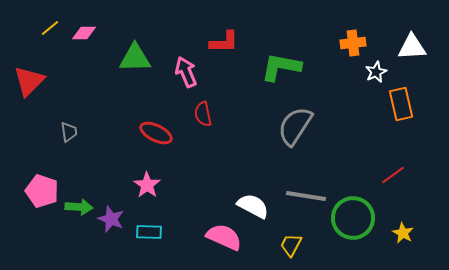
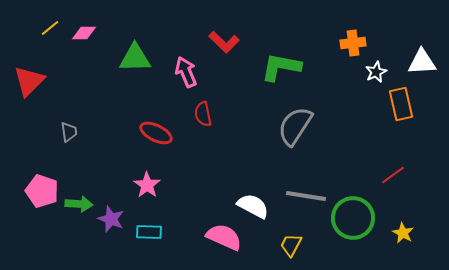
red L-shape: rotated 44 degrees clockwise
white triangle: moved 10 px right, 15 px down
green arrow: moved 3 px up
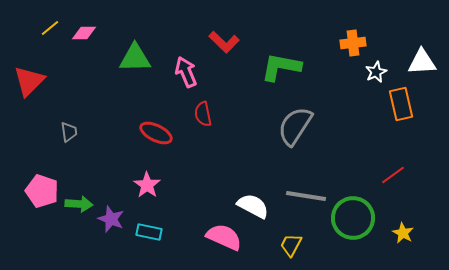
cyan rectangle: rotated 10 degrees clockwise
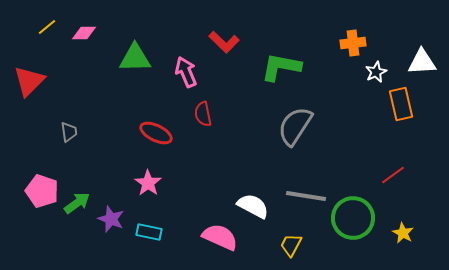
yellow line: moved 3 px left, 1 px up
pink star: moved 1 px right, 2 px up
green arrow: moved 2 px left, 1 px up; rotated 40 degrees counterclockwise
pink semicircle: moved 4 px left
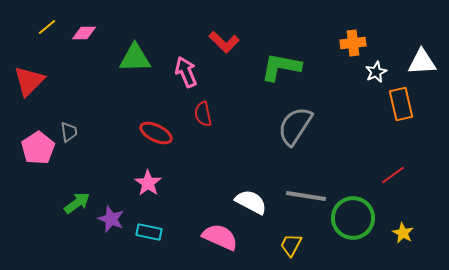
pink pentagon: moved 4 px left, 43 px up; rotated 20 degrees clockwise
white semicircle: moved 2 px left, 4 px up
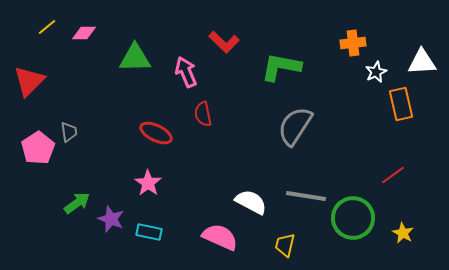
yellow trapezoid: moved 6 px left; rotated 15 degrees counterclockwise
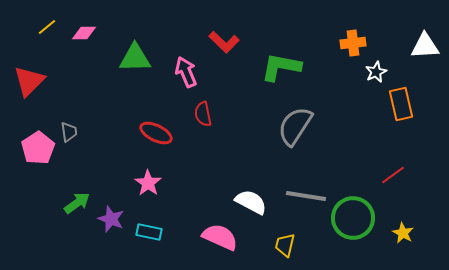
white triangle: moved 3 px right, 16 px up
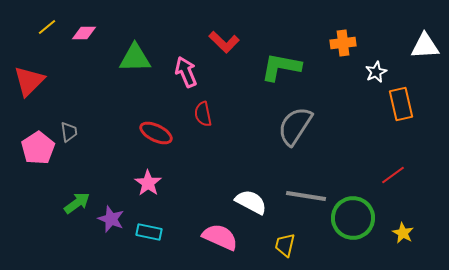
orange cross: moved 10 px left
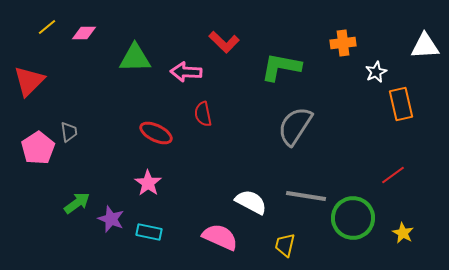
pink arrow: rotated 64 degrees counterclockwise
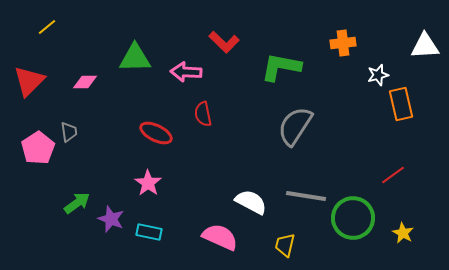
pink diamond: moved 1 px right, 49 px down
white star: moved 2 px right, 3 px down; rotated 10 degrees clockwise
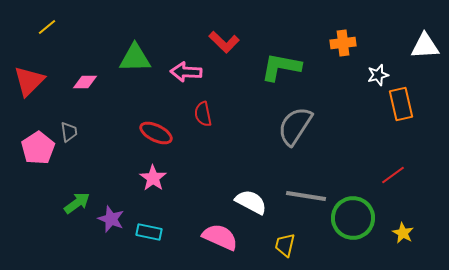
pink star: moved 5 px right, 5 px up
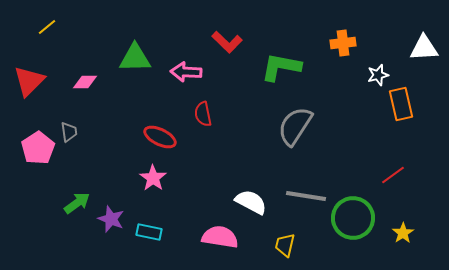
red L-shape: moved 3 px right
white triangle: moved 1 px left, 2 px down
red ellipse: moved 4 px right, 4 px down
yellow star: rotated 10 degrees clockwise
pink semicircle: rotated 15 degrees counterclockwise
